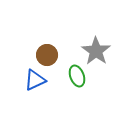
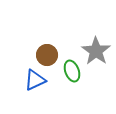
green ellipse: moved 5 px left, 5 px up
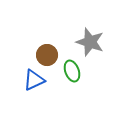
gray star: moved 6 px left, 9 px up; rotated 16 degrees counterclockwise
blue triangle: moved 1 px left
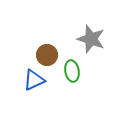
gray star: moved 1 px right, 3 px up
green ellipse: rotated 10 degrees clockwise
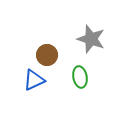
green ellipse: moved 8 px right, 6 px down
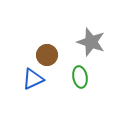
gray star: moved 3 px down
blue triangle: moved 1 px left, 1 px up
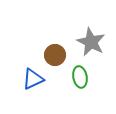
gray star: rotated 8 degrees clockwise
brown circle: moved 8 px right
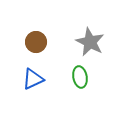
gray star: moved 1 px left
brown circle: moved 19 px left, 13 px up
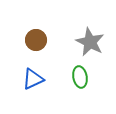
brown circle: moved 2 px up
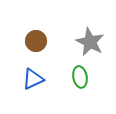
brown circle: moved 1 px down
